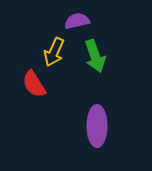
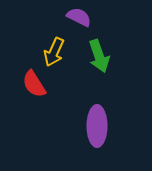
purple semicircle: moved 2 px right, 4 px up; rotated 40 degrees clockwise
green arrow: moved 4 px right
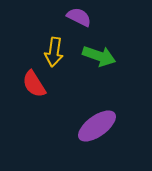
yellow arrow: rotated 16 degrees counterclockwise
green arrow: rotated 52 degrees counterclockwise
purple ellipse: rotated 54 degrees clockwise
